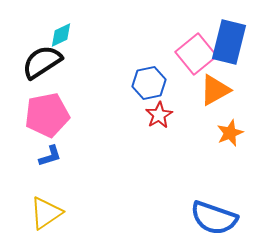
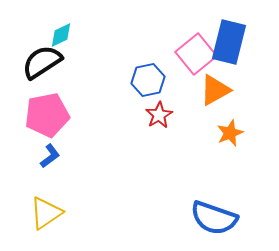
blue hexagon: moved 1 px left, 3 px up
blue L-shape: rotated 20 degrees counterclockwise
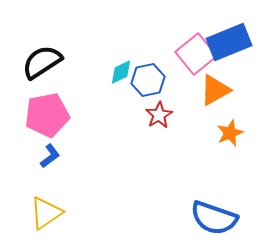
cyan diamond: moved 60 px right, 37 px down
blue rectangle: rotated 54 degrees clockwise
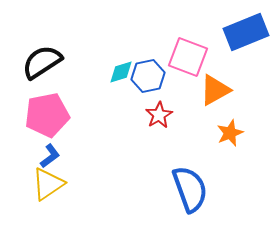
blue rectangle: moved 17 px right, 10 px up
pink square: moved 8 px left, 3 px down; rotated 30 degrees counterclockwise
cyan diamond: rotated 8 degrees clockwise
blue hexagon: moved 4 px up
yellow triangle: moved 2 px right, 29 px up
blue semicircle: moved 24 px left, 29 px up; rotated 129 degrees counterclockwise
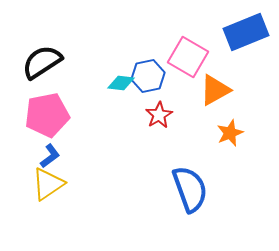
pink square: rotated 9 degrees clockwise
cyan diamond: moved 11 px down; rotated 24 degrees clockwise
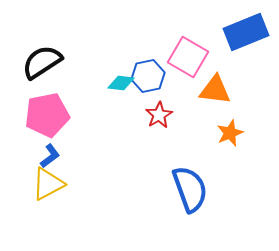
orange triangle: rotated 36 degrees clockwise
yellow triangle: rotated 6 degrees clockwise
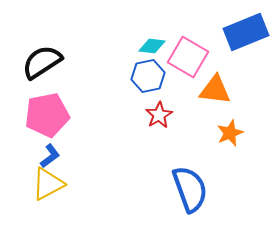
cyan diamond: moved 31 px right, 37 px up
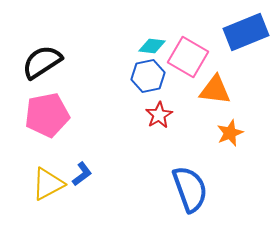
blue L-shape: moved 32 px right, 18 px down
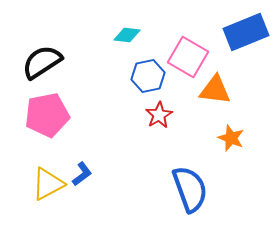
cyan diamond: moved 25 px left, 11 px up
orange star: moved 1 px right, 5 px down; rotated 28 degrees counterclockwise
